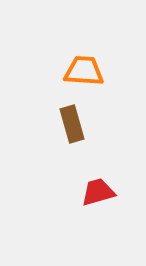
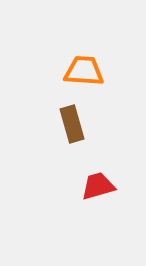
red trapezoid: moved 6 px up
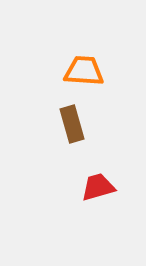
red trapezoid: moved 1 px down
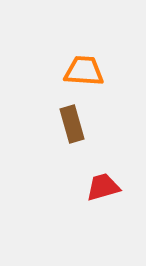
red trapezoid: moved 5 px right
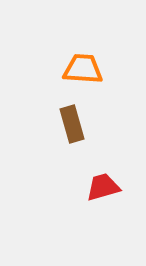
orange trapezoid: moved 1 px left, 2 px up
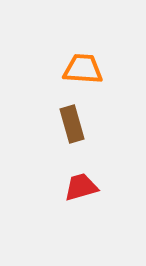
red trapezoid: moved 22 px left
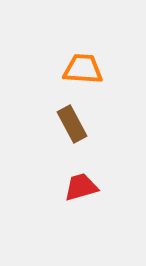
brown rectangle: rotated 12 degrees counterclockwise
